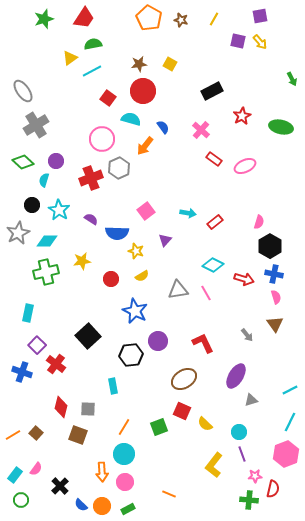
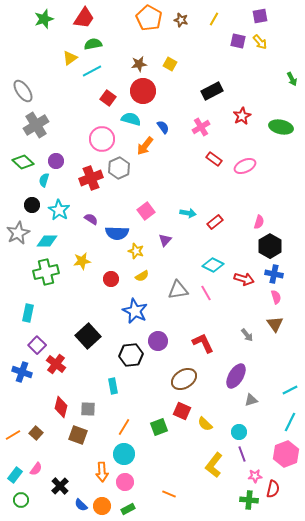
pink cross at (201, 130): moved 3 px up; rotated 18 degrees clockwise
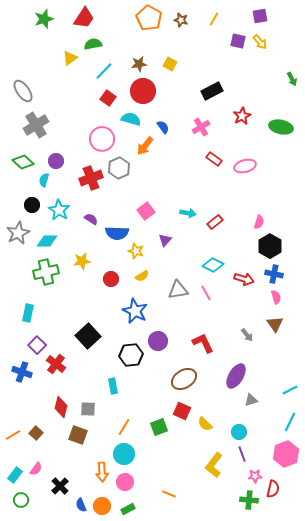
cyan line at (92, 71): moved 12 px right; rotated 18 degrees counterclockwise
pink ellipse at (245, 166): rotated 10 degrees clockwise
blue semicircle at (81, 505): rotated 24 degrees clockwise
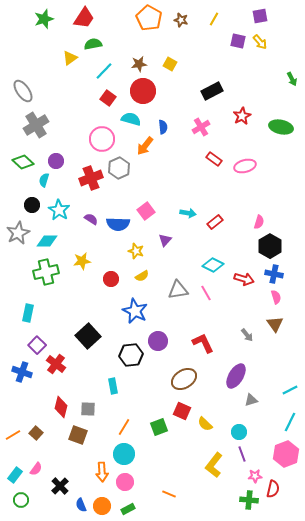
blue semicircle at (163, 127): rotated 32 degrees clockwise
blue semicircle at (117, 233): moved 1 px right, 9 px up
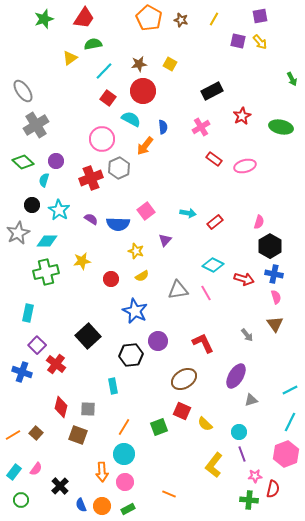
cyan semicircle at (131, 119): rotated 12 degrees clockwise
cyan rectangle at (15, 475): moved 1 px left, 3 px up
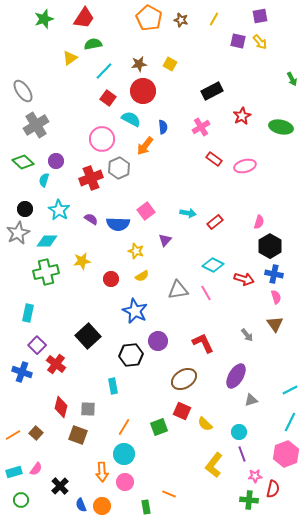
black circle at (32, 205): moved 7 px left, 4 px down
cyan rectangle at (14, 472): rotated 35 degrees clockwise
green rectangle at (128, 509): moved 18 px right, 2 px up; rotated 72 degrees counterclockwise
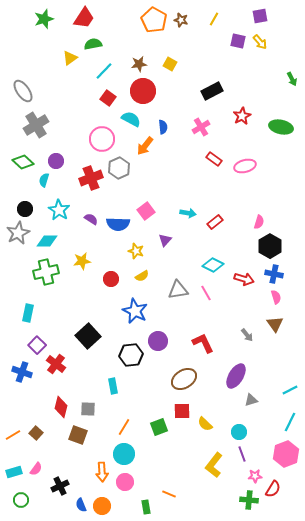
orange pentagon at (149, 18): moved 5 px right, 2 px down
red square at (182, 411): rotated 24 degrees counterclockwise
black cross at (60, 486): rotated 18 degrees clockwise
red semicircle at (273, 489): rotated 18 degrees clockwise
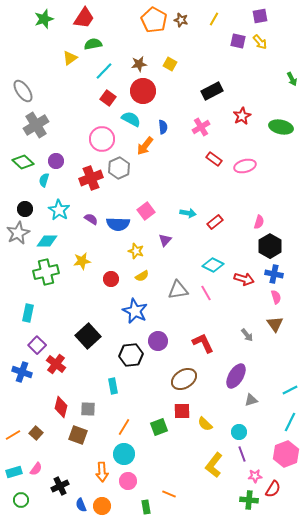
pink circle at (125, 482): moved 3 px right, 1 px up
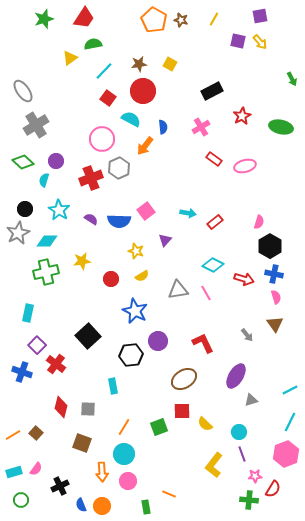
blue semicircle at (118, 224): moved 1 px right, 3 px up
brown square at (78, 435): moved 4 px right, 8 px down
